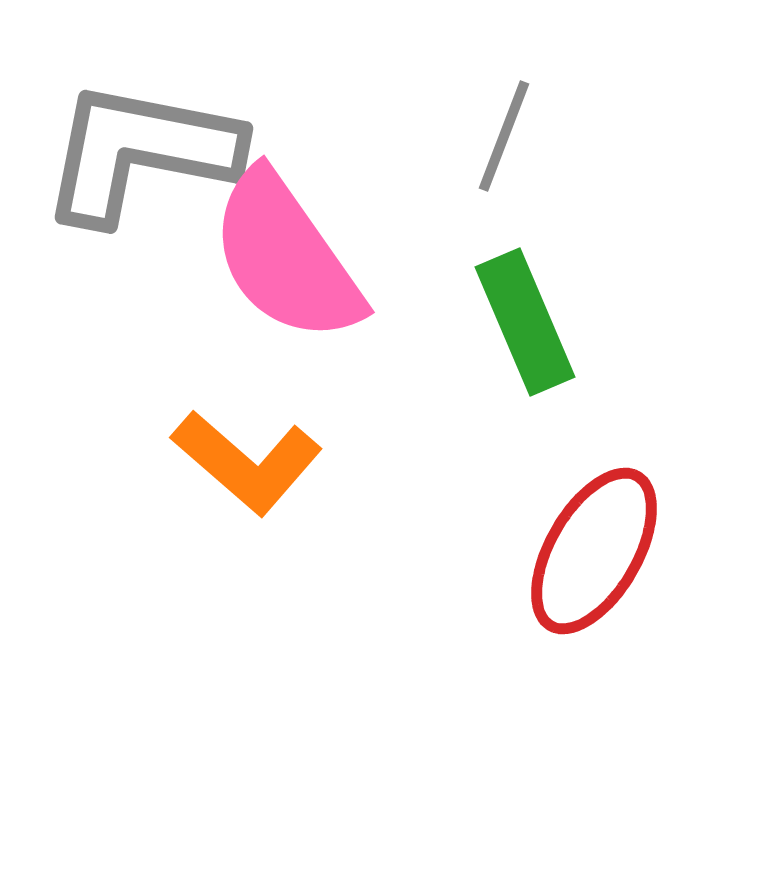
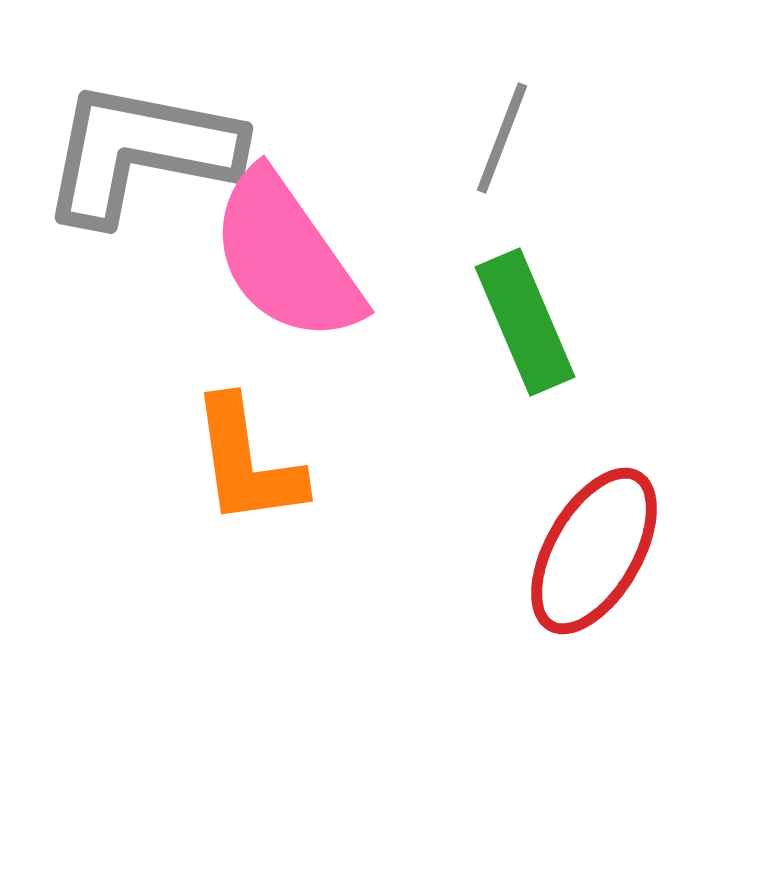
gray line: moved 2 px left, 2 px down
orange L-shape: rotated 41 degrees clockwise
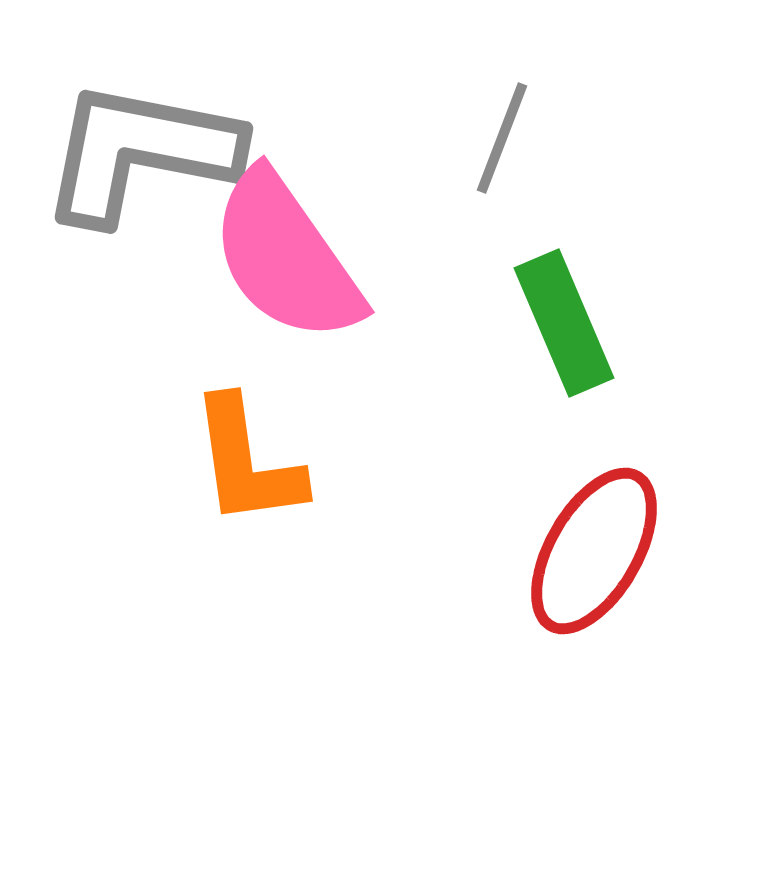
green rectangle: moved 39 px right, 1 px down
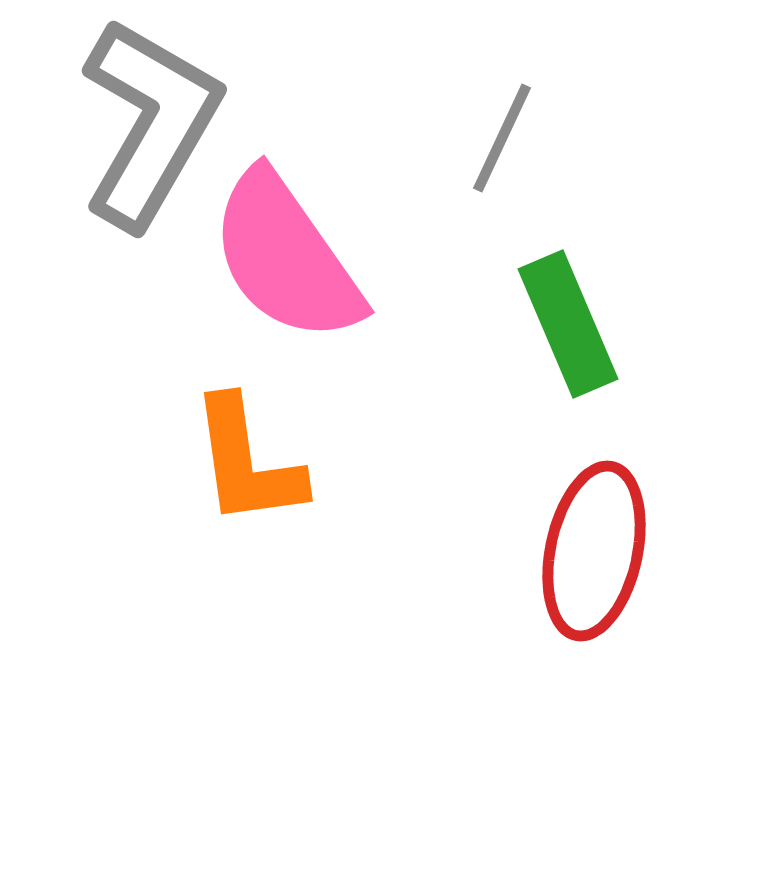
gray line: rotated 4 degrees clockwise
gray L-shape: moved 10 px right, 29 px up; rotated 109 degrees clockwise
green rectangle: moved 4 px right, 1 px down
red ellipse: rotated 18 degrees counterclockwise
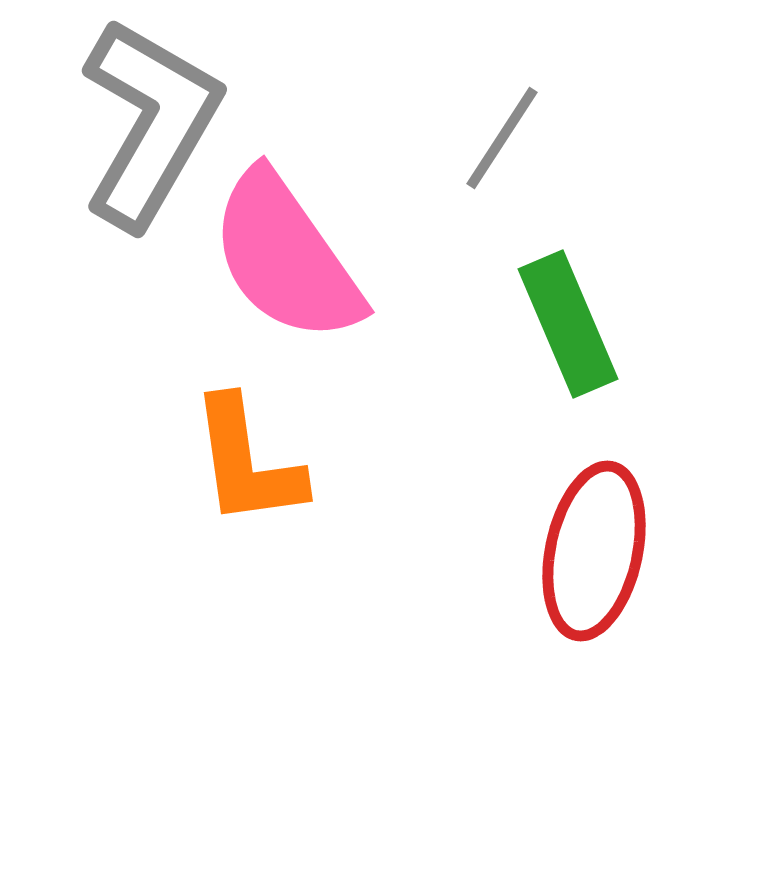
gray line: rotated 8 degrees clockwise
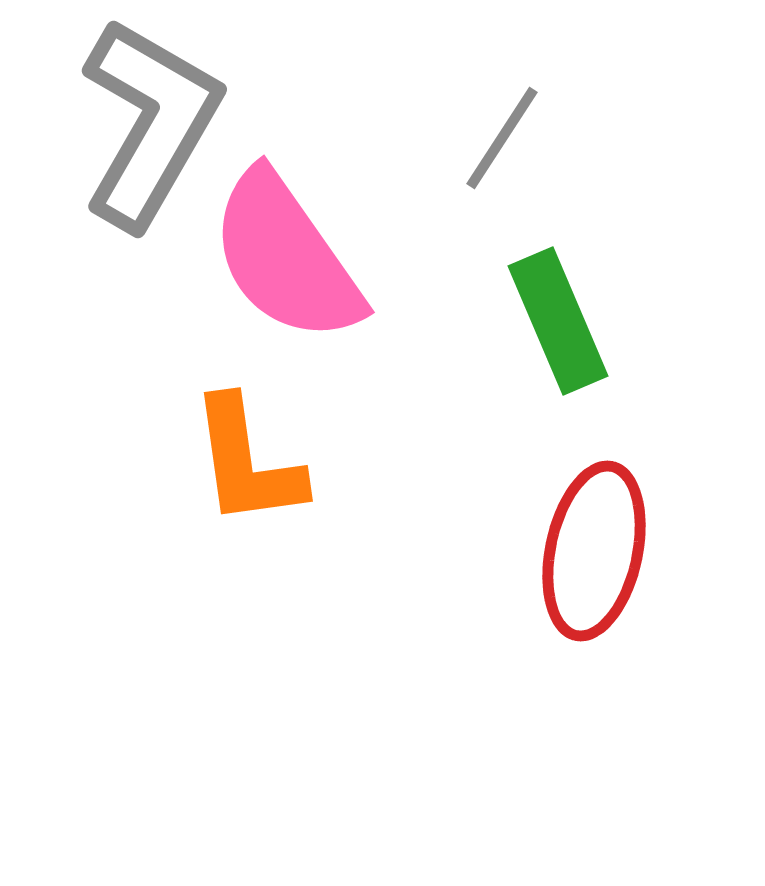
green rectangle: moved 10 px left, 3 px up
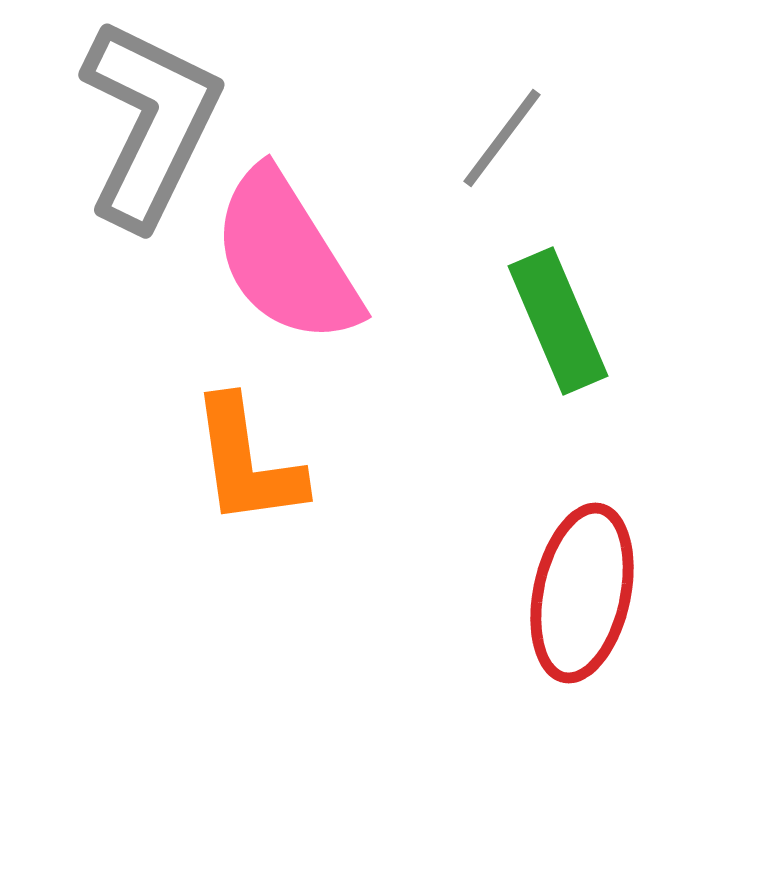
gray L-shape: rotated 4 degrees counterclockwise
gray line: rotated 4 degrees clockwise
pink semicircle: rotated 3 degrees clockwise
red ellipse: moved 12 px left, 42 px down
